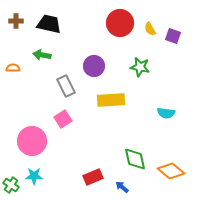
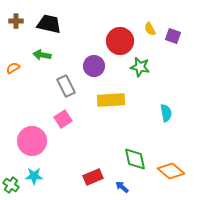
red circle: moved 18 px down
orange semicircle: rotated 32 degrees counterclockwise
cyan semicircle: rotated 108 degrees counterclockwise
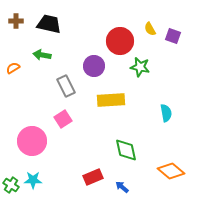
green diamond: moved 9 px left, 9 px up
cyan star: moved 1 px left, 4 px down
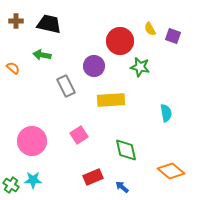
orange semicircle: rotated 72 degrees clockwise
pink square: moved 16 px right, 16 px down
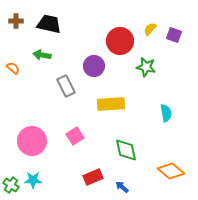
yellow semicircle: rotated 72 degrees clockwise
purple square: moved 1 px right, 1 px up
green star: moved 6 px right
yellow rectangle: moved 4 px down
pink square: moved 4 px left, 1 px down
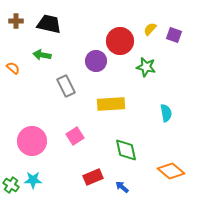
purple circle: moved 2 px right, 5 px up
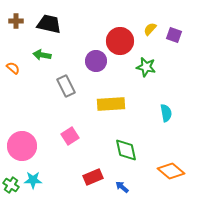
pink square: moved 5 px left
pink circle: moved 10 px left, 5 px down
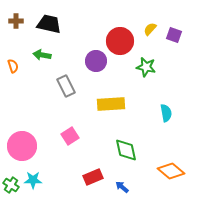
orange semicircle: moved 2 px up; rotated 32 degrees clockwise
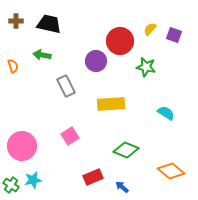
cyan semicircle: rotated 48 degrees counterclockwise
green diamond: rotated 55 degrees counterclockwise
cyan star: rotated 12 degrees counterclockwise
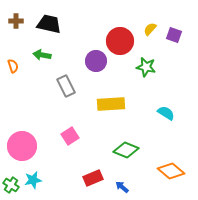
red rectangle: moved 1 px down
